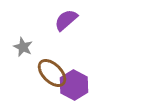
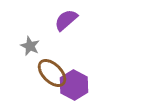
gray star: moved 7 px right, 1 px up
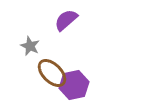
purple hexagon: rotated 20 degrees clockwise
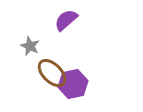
purple hexagon: moved 1 px left, 1 px up
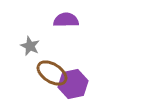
purple semicircle: rotated 40 degrees clockwise
brown ellipse: rotated 12 degrees counterclockwise
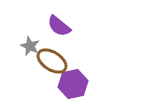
purple semicircle: moved 7 px left, 6 px down; rotated 140 degrees counterclockwise
brown ellipse: moved 12 px up
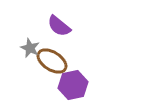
gray star: moved 2 px down
purple hexagon: moved 1 px down
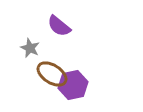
brown ellipse: moved 13 px down
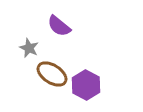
gray star: moved 1 px left
purple hexagon: moved 13 px right; rotated 20 degrees counterclockwise
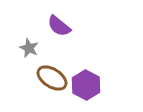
brown ellipse: moved 4 px down
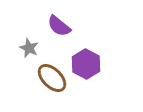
brown ellipse: rotated 12 degrees clockwise
purple hexagon: moved 21 px up
